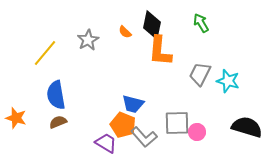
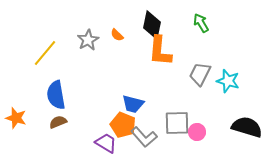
orange semicircle: moved 8 px left, 3 px down
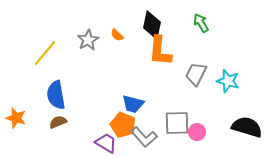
gray trapezoid: moved 4 px left
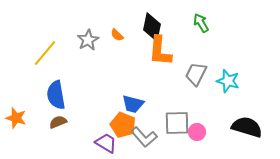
black diamond: moved 2 px down
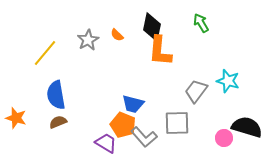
gray trapezoid: moved 17 px down; rotated 10 degrees clockwise
pink circle: moved 27 px right, 6 px down
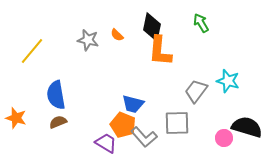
gray star: rotated 30 degrees counterclockwise
yellow line: moved 13 px left, 2 px up
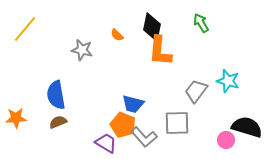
gray star: moved 6 px left, 10 px down
yellow line: moved 7 px left, 22 px up
orange star: rotated 20 degrees counterclockwise
pink circle: moved 2 px right, 2 px down
